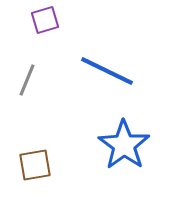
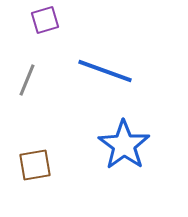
blue line: moved 2 px left; rotated 6 degrees counterclockwise
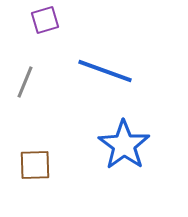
gray line: moved 2 px left, 2 px down
brown square: rotated 8 degrees clockwise
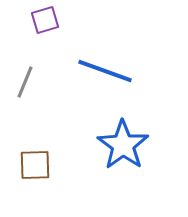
blue star: moved 1 px left
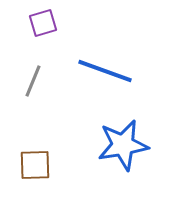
purple square: moved 2 px left, 3 px down
gray line: moved 8 px right, 1 px up
blue star: rotated 27 degrees clockwise
